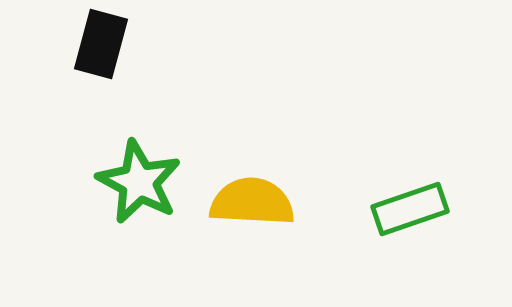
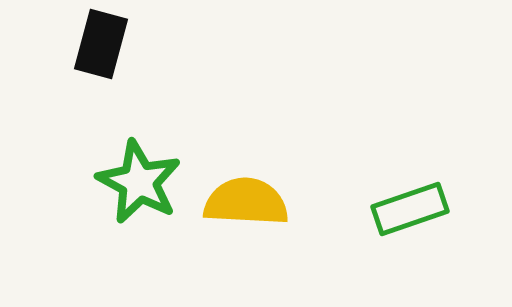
yellow semicircle: moved 6 px left
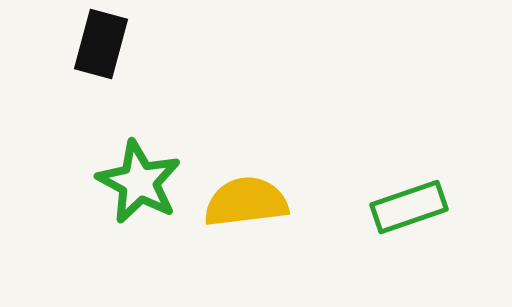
yellow semicircle: rotated 10 degrees counterclockwise
green rectangle: moved 1 px left, 2 px up
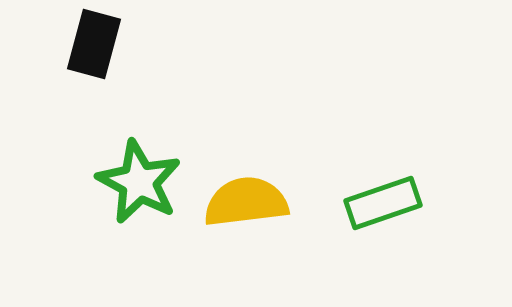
black rectangle: moved 7 px left
green rectangle: moved 26 px left, 4 px up
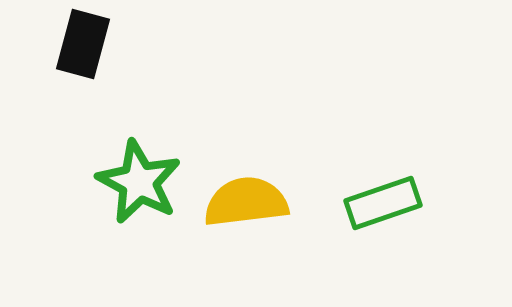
black rectangle: moved 11 px left
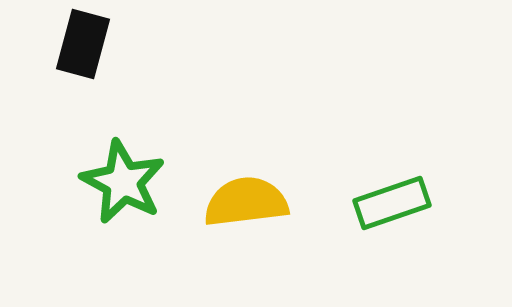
green star: moved 16 px left
green rectangle: moved 9 px right
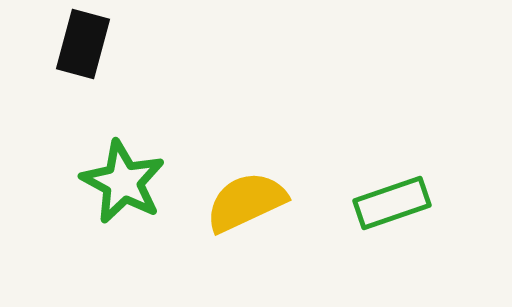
yellow semicircle: rotated 18 degrees counterclockwise
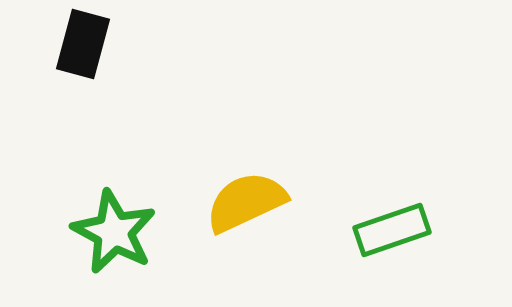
green star: moved 9 px left, 50 px down
green rectangle: moved 27 px down
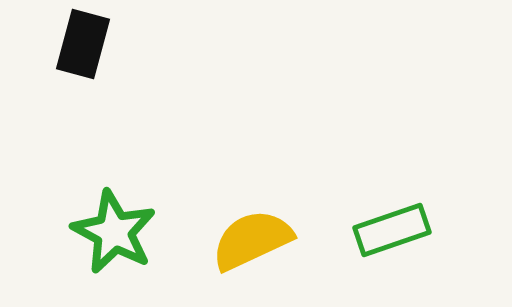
yellow semicircle: moved 6 px right, 38 px down
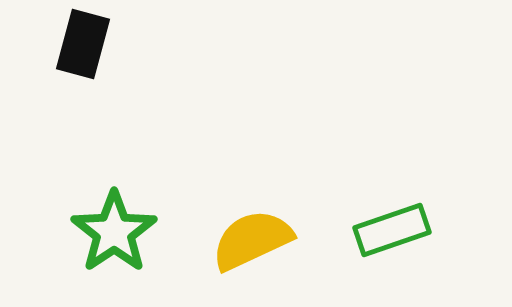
green star: rotated 10 degrees clockwise
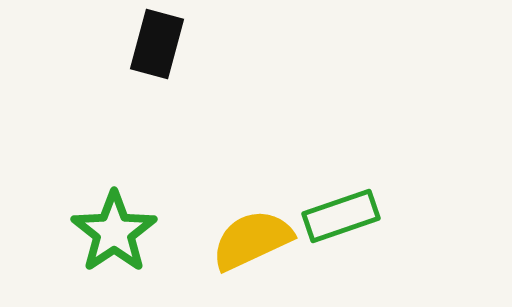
black rectangle: moved 74 px right
green rectangle: moved 51 px left, 14 px up
